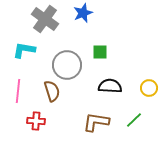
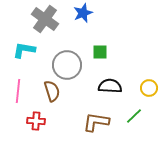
green line: moved 4 px up
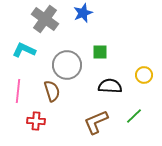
cyan L-shape: rotated 15 degrees clockwise
yellow circle: moved 5 px left, 13 px up
brown L-shape: rotated 32 degrees counterclockwise
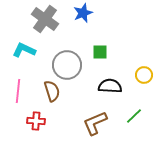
brown L-shape: moved 1 px left, 1 px down
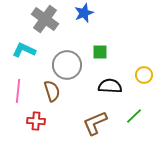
blue star: moved 1 px right
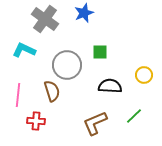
pink line: moved 4 px down
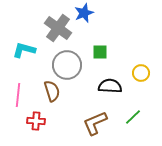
gray cross: moved 13 px right, 9 px down
cyan L-shape: rotated 10 degrees counterclockwise
yellow circle: moved 3 px left, 2 px up
green line: moved 1 px left, 1 px down
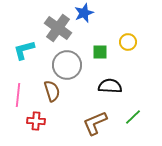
cyan L-shape: rotated 30 degrees counterclockwise
yellow circle: moved 13 px left, 31 px up
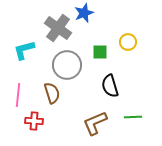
black semicircle: rotated 110 degrees counterclockwise
brown semicircle: moved 2 px down
green line: rotated 42 degrees clockwise
red cross: moved 2 px left
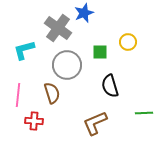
green line: moved 11 px right, 4 px up
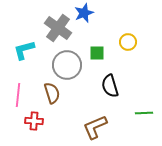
green square: moved 3 px left, 1 px down
brown L-shape: moved 4 px down
